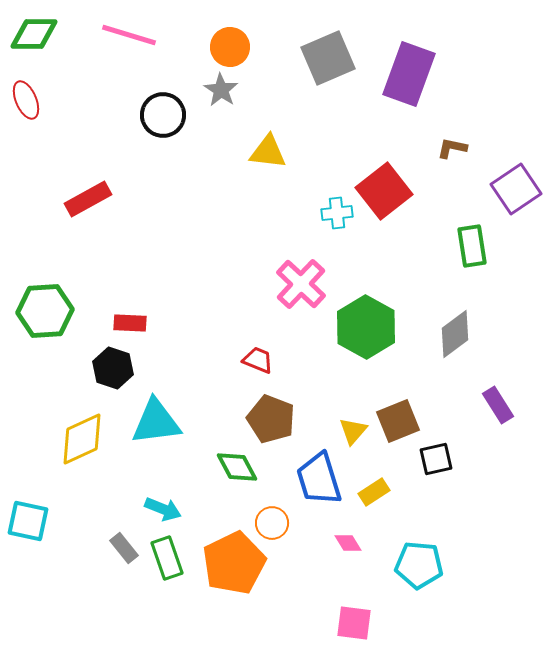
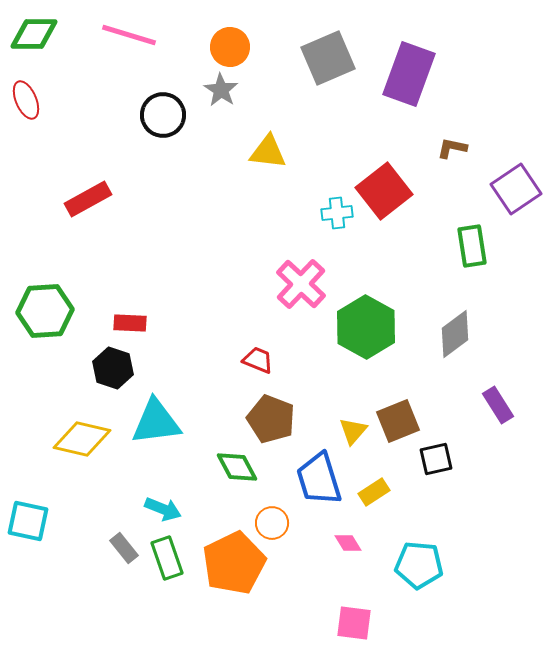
yellow diamond at (82, 439): rotated 38 degrees clockwise
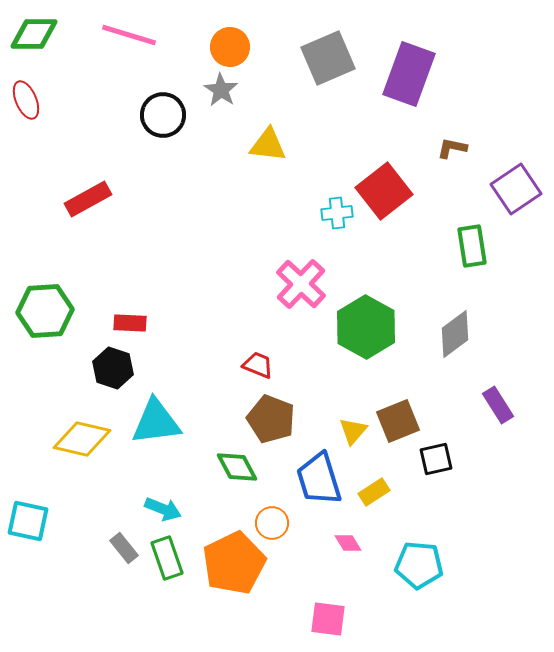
yellow triangle at (268, 152): moved 7 px up
red trapezoid at (258, 360): moved 5 px down
pink square at (354, 623): moved 26 px left, 4 px up
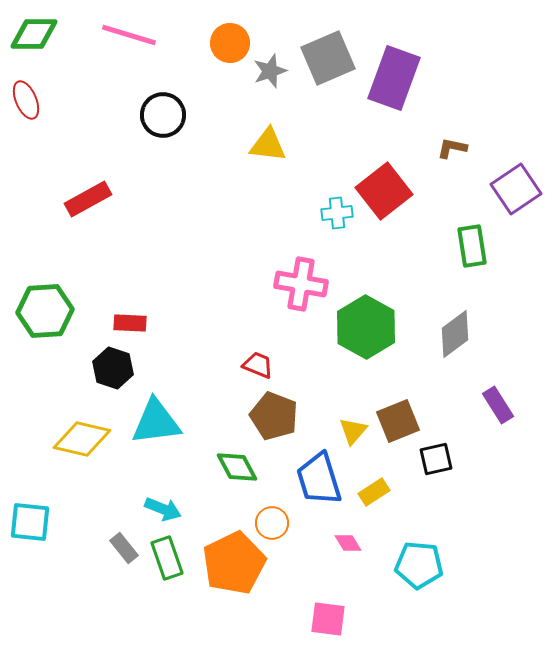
orange circle at (230, 47): moved 4 px up
purple rectangle at (409, 74): moved 15 px left, 4 px down
gray star at (221, 90): moved 49 px right, 19 px up; rotated 20 degrees clockwise
pink cross at (301, 284): rotated 33 degrees counterclockwise
brown pentagon at (271, 419): moved 3 px right, 3 px up
cyan square at (28, 521): moved 2 px right, 1 px down; rotated 6 degrees counterclockwise
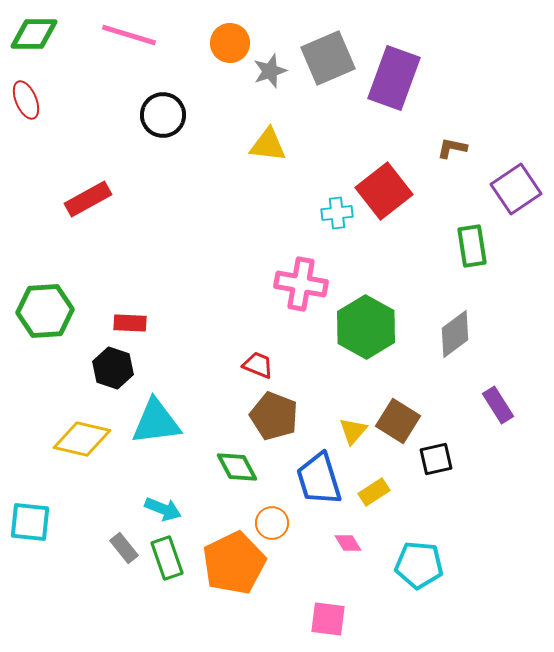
brown square at (398, 421): rotated 36 degrees counterclockwise
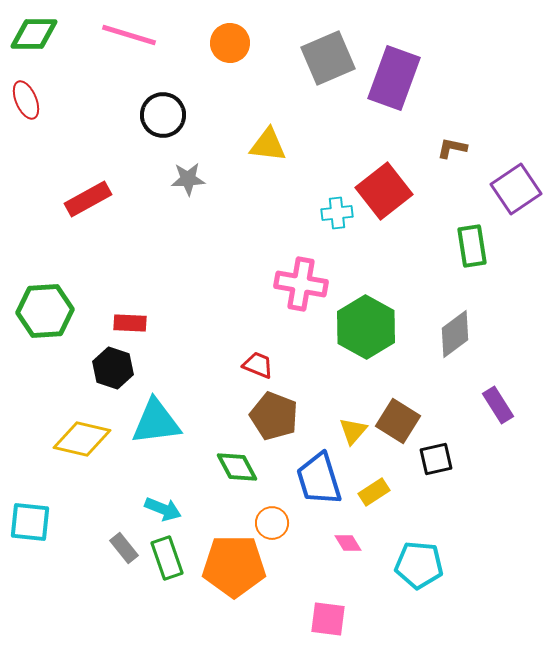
gray star at (270, 71): moved 82 px left, 108 px down; rotated 16 degrees clockwise
orange pentagon at (234, 563): moved 3 px down; rotated 26 degrees clockwise
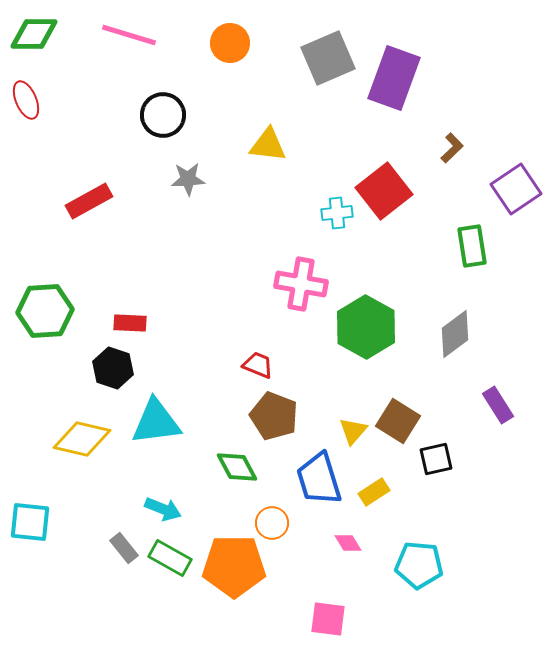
brown L-shape at (452, 148): rotated 124 degrees clockwise
red rectangle at (88, 199): moved 1 px right, 2 px down
green rectangle at (167, 558): moved 3 px right; rotated 42 degrees counterclockwise
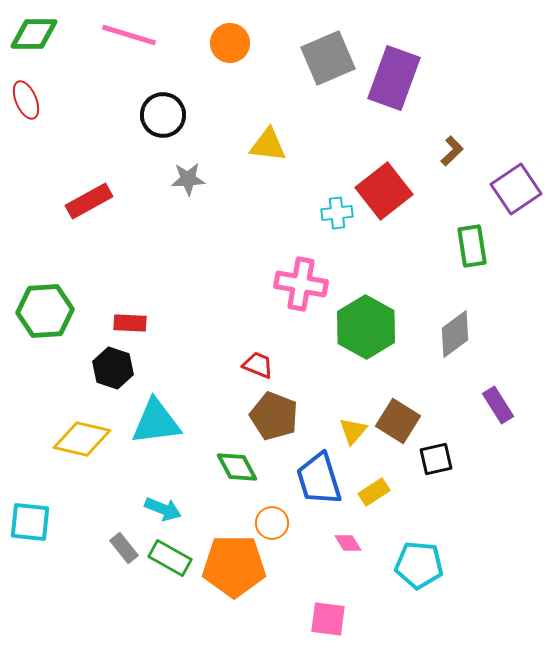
brown L-shape at (452, 148): moved 3 px down
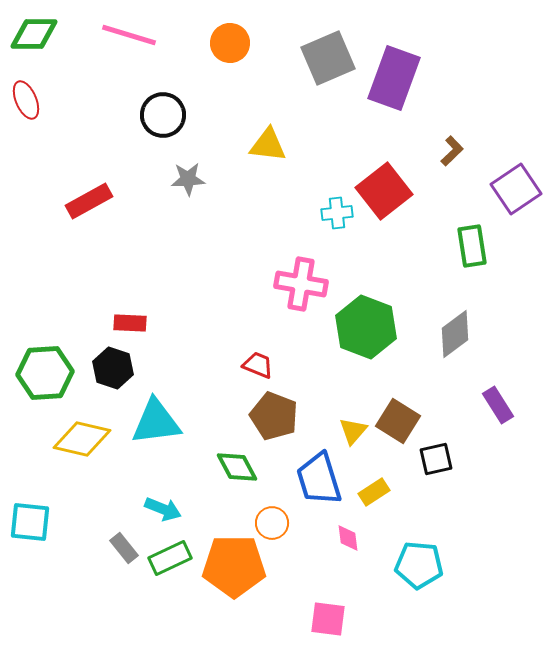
green hexagon at (45, 311): moved 62 px down
green hexagon at (366, 327): rotated 8 degrees counterclockwise
pink diamond at (348, 543): moved 5 px up; rotated 24 degrees clockwise
green rectangle at (170, 558): rotated 54 degrees counterclockwise
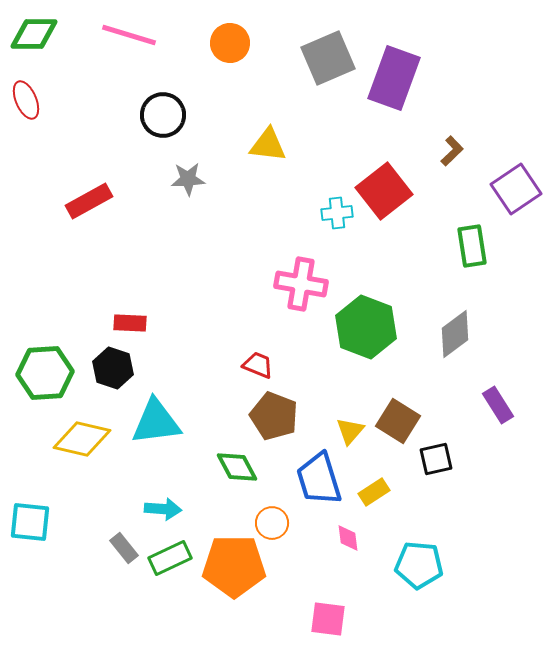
yellow triangle at (353, 431): moved 3 px left
cyan arrow at (163, 509): rotated 18 degrees counterclockwise
